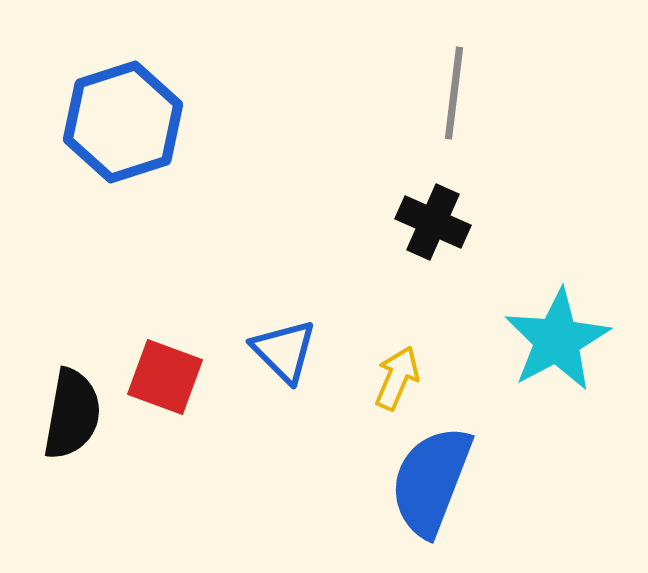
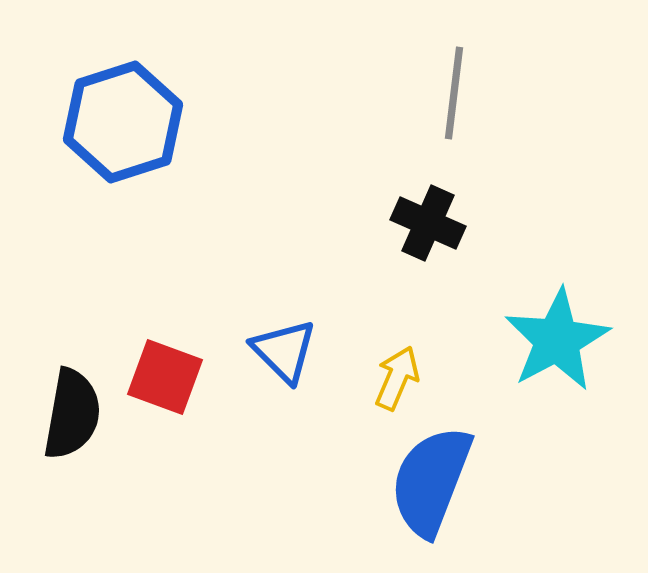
black cross: moved 5 px left, 1 px down
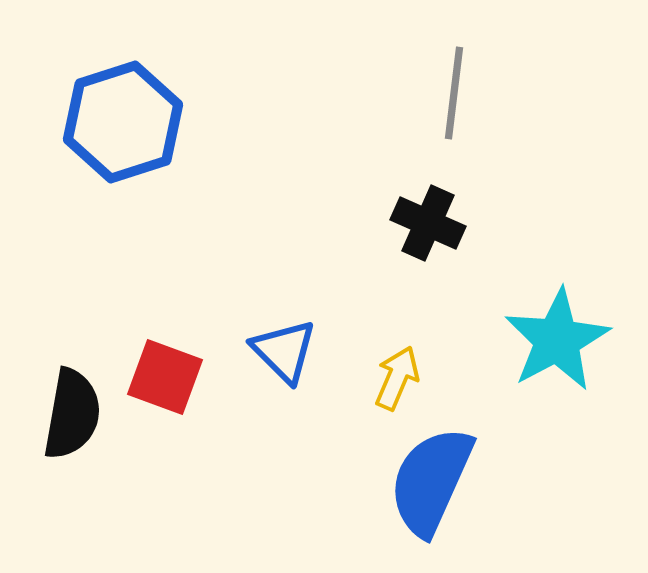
blue semicircle: rotated 3 degrees clockwise
